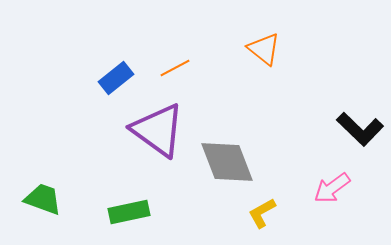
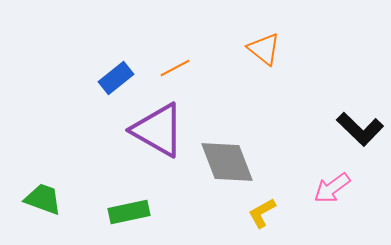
purple triangle: rotated 6 degrees counterclockwise
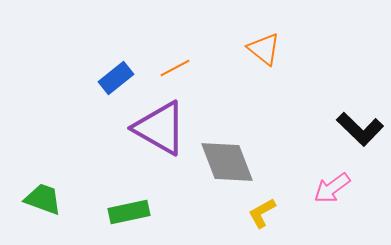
purple triangle: moved 2 px right, 2 px up
